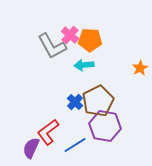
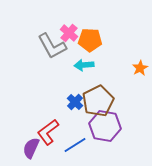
pink cross: moved 1 px left, 2 px up
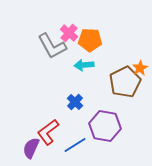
brown pentagon: moved 27 px right, 19 px up
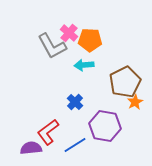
orange star: moved 5 px left, 34 px down
purple semicircle: rotated 60 degrees clockwise
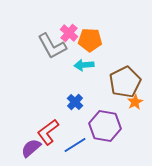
purple semicircle: rotated 35 degrees counterclockwise
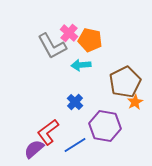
orange pentagon: rotated 10 degrees clockwise
cyan arrow: moved 3 px left
purple semicircle: moved 3 px right, 1 px down
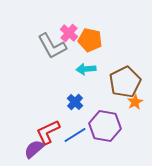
cyan arrow: moved 5 px right, 4 px down
red L-shape: rotated 12 degrees clockwise
blue line: moved 10 px up
